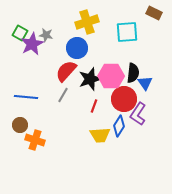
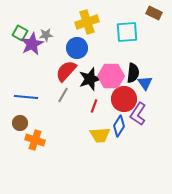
gray star: rotated 16 degrees counterclockwise
brown circle: moved 2 px up
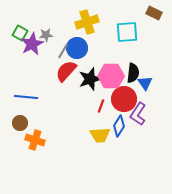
gray line: moved 44 px up
red line: moved 7 px right
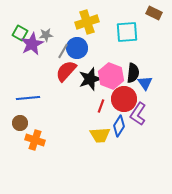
pink hexagon: rotated 20 degrees clockwise
blue line: moved 2 px right, 1 px down; rotated 10 degrees counterclockwise
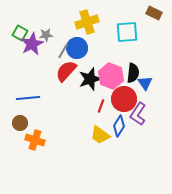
yellow trapezoid: rotated 40 degrees clockwise
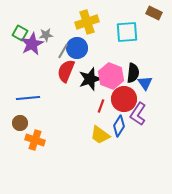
red semicircle: rotated 20 degrees counterclockwise
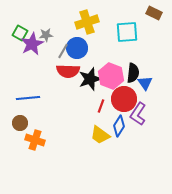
red semicircle: moved 2 px right; rotated 110 degrees counterclockwise
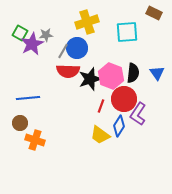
blue triangle: moved 12 px right, 10 px up
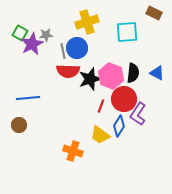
gray line: rotated 42 degrees counterclockwise
blue triangle: rotated 28 degrees counterclockwise
brown circle: moved 1 px left, 2 px down
orange cross: moved 38 px right, 11 px down
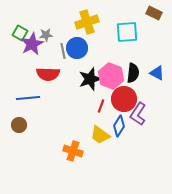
red semicircle: moved 20 px left, 3 px down
